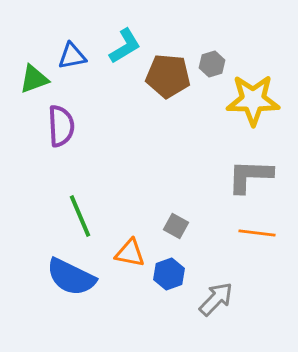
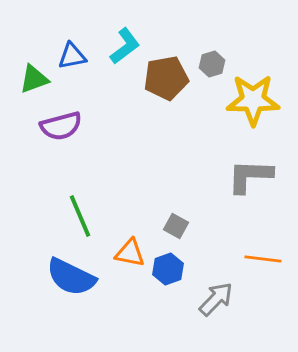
cyan L-shape: rotated 6 degrees counterclockwise
brown pentagon: moved 2 px left, 2 px down; rotated 15 degrees counterclockwise
purple semicircle: rotated 78 degrees clockwise
orange line: moved 6 px right, 26 px down
blue hexagon: moved 1 px left, 5 px up
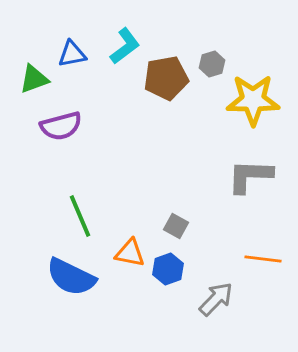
blue triangle: moved 2 px up
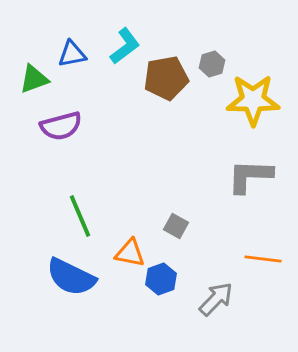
blue hexagon: moved 7 px left, 10 px down
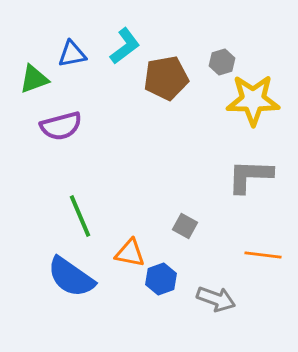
gray hexagon: moved 10 px right, 2 px up
gray square: moved 9 px right
orange line: moved 4 px up
blue semicircle: rotated 9 degrees clockwise
gray arrow: rotated 66 degrees clockwise
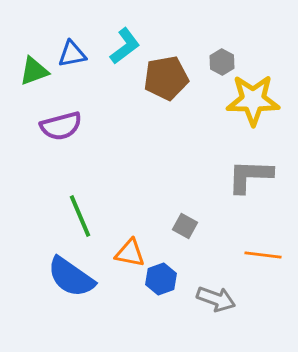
gray hexagon: rotated 15 degrees counterclockwise
green triangle: moved 8 px up
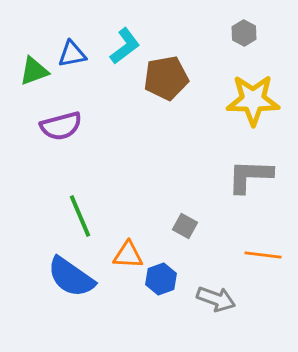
gray hexagon: moved 22 px right, 29 px up
orange triangle: moved 2 px left, 2 px down; rotated 8 degrees counterclockwise
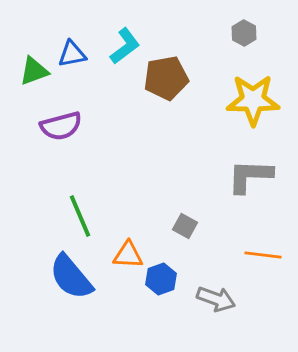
blue semicircle: rotated 15 degrees clockwise
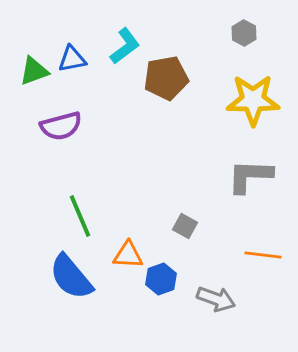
blue triangle: moved 5 px down
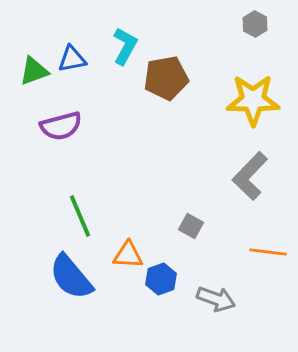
gray hexagon: moved 11 px right, 9 px up
cyan L-shape: rotated 24 degrees counterclockwise
gray L-shape: rotated 48 degrees counterclockwise
gray square: moved 6 px right
orange line: moved 5 px right, 3 px up
